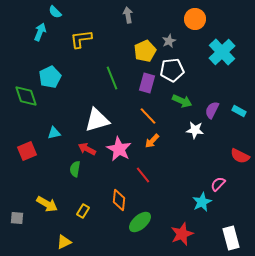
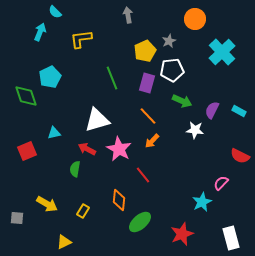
pink semicircle: moved 3 px right, 1 px up
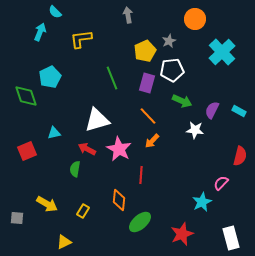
red semicircle: rotated 102 degrees counterclockwise
red line: moved 2 px left; rotated 42 degrees clockwise
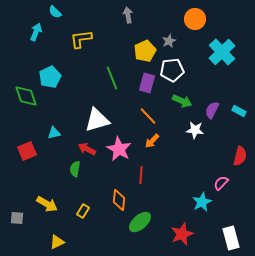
cyan arrow: moved 4 px left
yellow triangle: moved 7 px left
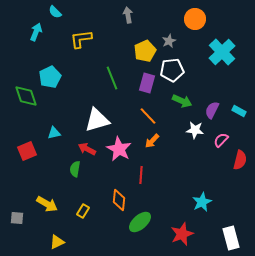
red semicircle: moved 4 px down
pink semicircle: moved 43 px up
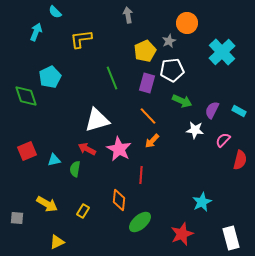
orange circle: moved 8 px left, 4 px down
cyan triangle: moved 27 px down
pink semicircle: moved 2 px right
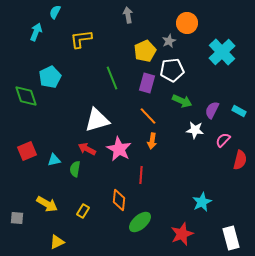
cyan semicircle: rotated 72 degrees clockwise
orange arrow: rotated 35 degrees counterclockwise
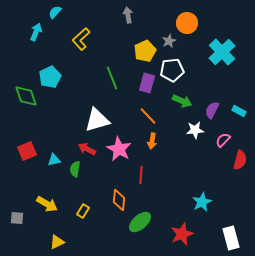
cyan semicircle: rotated 16 degrees clockwise
yellow L-shape: rotated 35 degrees counterclockwise
white star: rotated 12 degrees counterclockwise
